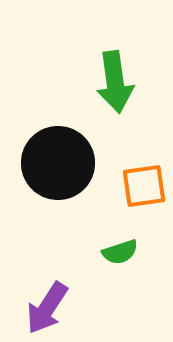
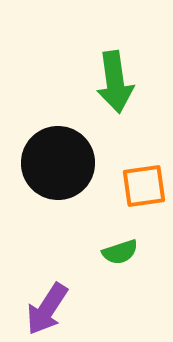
purple arrow: moved 1 px down
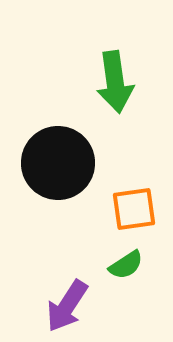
orange square: moved 10 px left, 23 px down
green semicircle: moved 6 px right, 13 px down; rotated 15 degrees counterclockwise
purple arrow: moved 20 px right, 3 px up
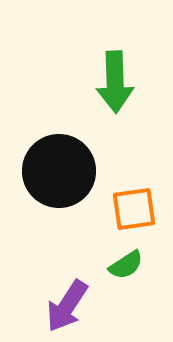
green arrow: rotated 6 degrees clockwise
black circle: moved 1 px right, 8 px down
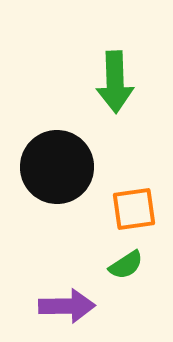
black circle: moved 2 px left, 4 px up
purple arrow: rotated 124 degrees counterclockwise
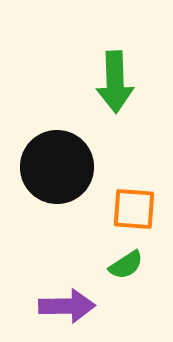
orange square: rotated 12 degrees clockwise
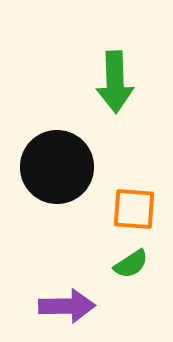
green semicircle: moved 5 px right, 1 px up
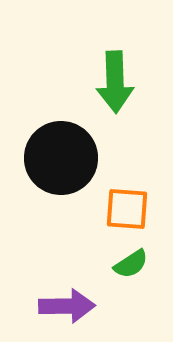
black circle: moved 4 px right, 9 px up
orange square: moved 7 px left
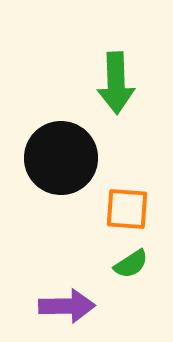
green arrow: moved 1 px right, 1 px down
